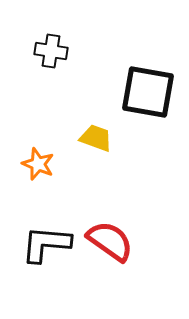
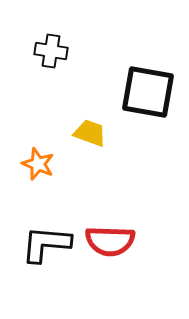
yellow trapezoid: moved 6 px left, 5 px up
red semicircle: rotated 147 degrees clockwise
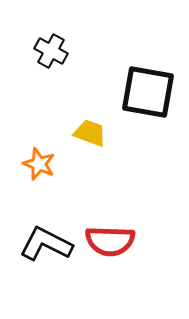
black cross: rotated 20 degrees clockwise
orange star: moved 1 px right
black L-shape: rotated 22 degrees clockwise
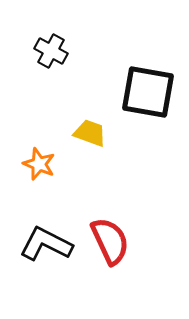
red semicircle: rotated 117 degrees counterclockwise
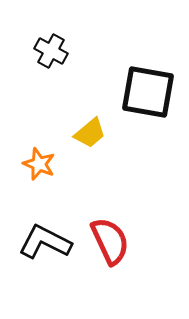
yellow trapezoid: rotated 120 degrees clockwise
black L-shape: moved 1 px left, 2 px up
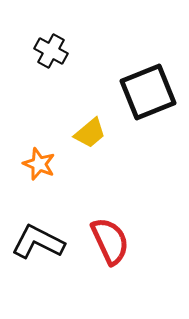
black square: rotated 32 degrees counterclockwise
black L-shape: moved 7 px left
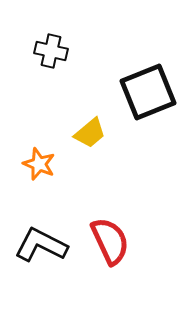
black cross: rotated 16 degrees counterclockwise
black L-shape: moved 3 px right, 3 px down
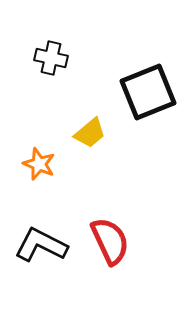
black cross: moved 7 px down
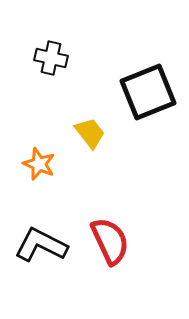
yellow trapezoid: rotated 88 degrees counterclockwise
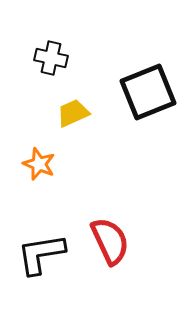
yellow trapezoid: moved 17 px left, 20 px up; rotated 76 degrees counterclockwise
black L-shape: moved 9 px down; rotated 36 degrees counterclockwise
